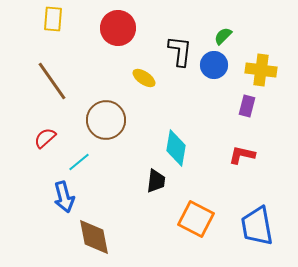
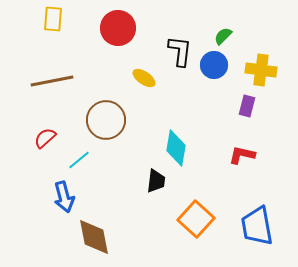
brown line: rotated 66 degrees counterclockwise
cyan line: moved 2 px up
orange square: rotated 15 degrees clockwise
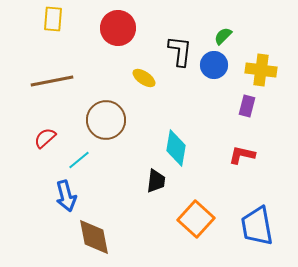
blue arrow: moved 2 px right, 1 px up
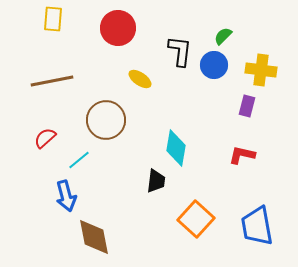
yellow ellipse: moved 4 px left, 1 px down
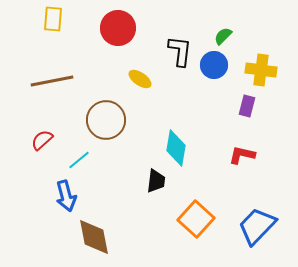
red semicircle: moved 3 px left, 2 px down
blue trapezoid: rotated 54 degrees clockwise
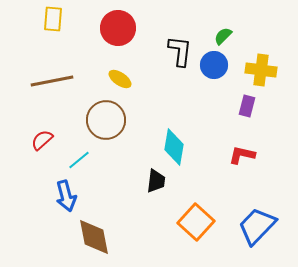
yellow ellipse: moved 20 px left
cyan diamond: moved 2 px left, 1 px up
orange square: moved 3 px down
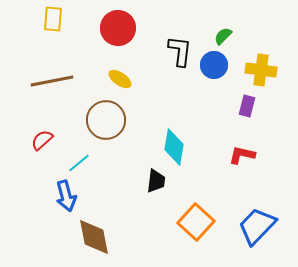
cyan line: moved 3 px down
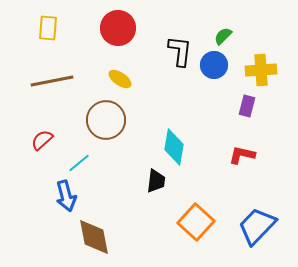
yellow rectangle: moved 5 px left, 9 px down
yellow cross: rotated 12 degrees counterclockwise
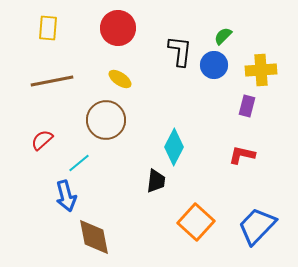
cyan diamond: rotated 18 degrees clockwise
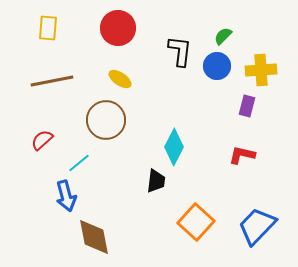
blue circle: moved 3 px right, 1 px down
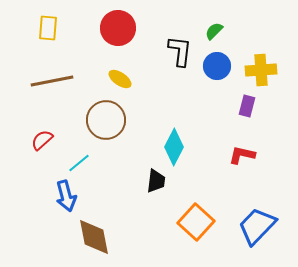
green semicircle: moved 9 px left, 5 px up
